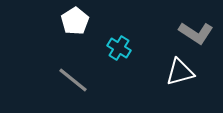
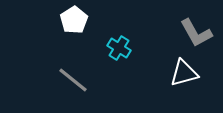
white pentagon: moved 1 px left, 1 px up
gray L-shape: rotated 28 degrees clockwise
white triangle: moved 4 px right, 1 px down
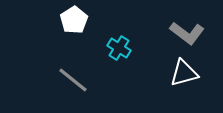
gray L-shape: moved 9 px left; rotated 24 degrees counterclockwise
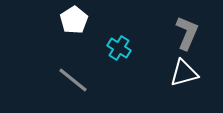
gray L-shape: rotated 104 degrees counterclockwise
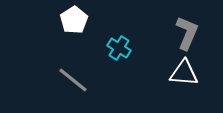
white triangle: rotated 20 degrees clockwise
